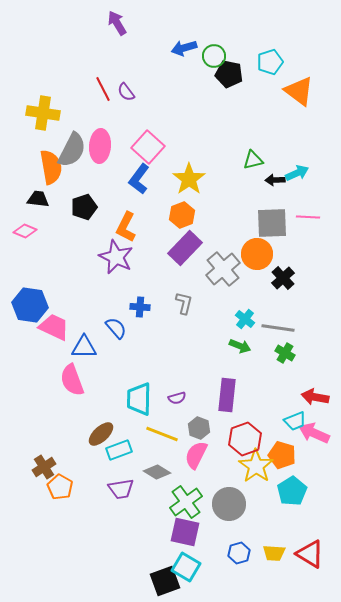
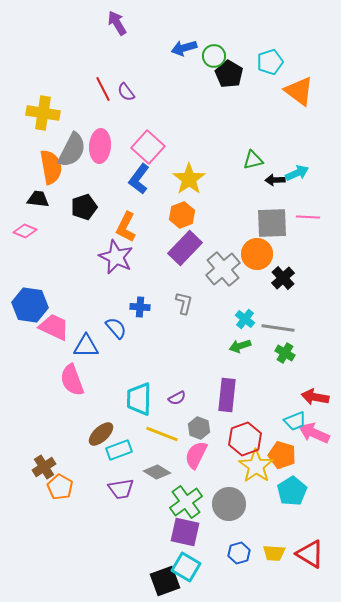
black pentagon at (229, 74): rotated 20 degrees clockwise
green arrow at (240, 346): rotated 140 degrees clockwise
blue triangle at (84, 347): moved 2 px right, 1 px up
purple semicircle at (177, 398): rotated 12 degrees counterclockwise
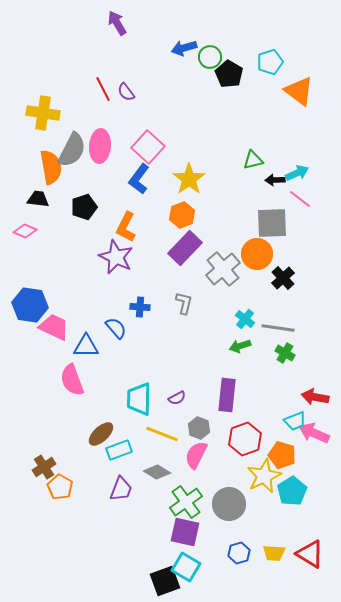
green circle at (214, 56): moved 4 px left, 1 px down
pink line at (308, 217): moved 8 px left, 18 px up; rotated 35 degrees clockwise
yellow star at (256, 466): moved 8 px right, 10 px down; rotated 12 degrees clockwise
purple trapezoid at (121, 489): rotated 60 degrees counterclockwise
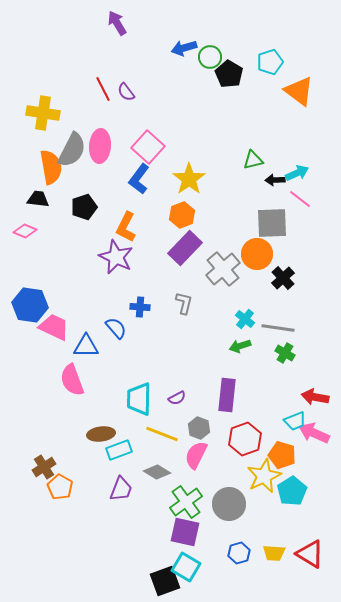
brown ellipse at (101, 434): rotated 36 degrees clockwise
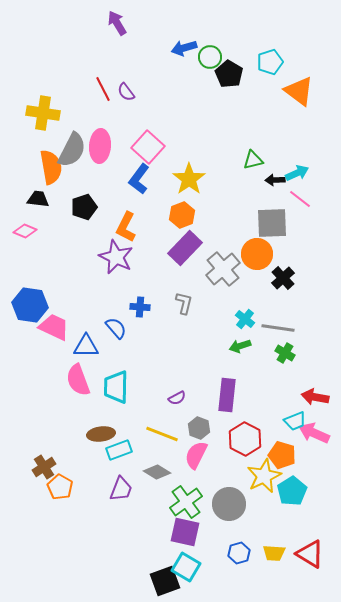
pink semicircle at (72, 380): moved 6 px right
cyan trapezoid at (139, 399): moved 23 px left, 12 px up
red hexagon at (245, 439): rotated 12 degrees counterclockwise
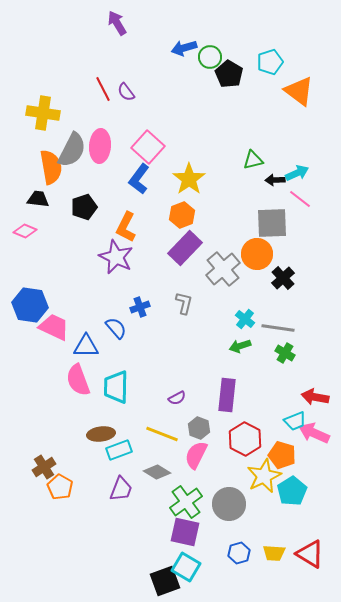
blue cross at (140, 307): rotated 24 degrees counterclockwise
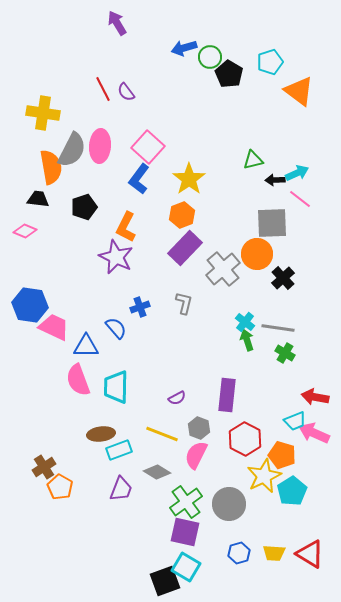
cyan cross at (245, 319): moved 3 px down
green arrow at (240, 346): moved 7 px right, 6 px up; rotated 90 degrees clockwise
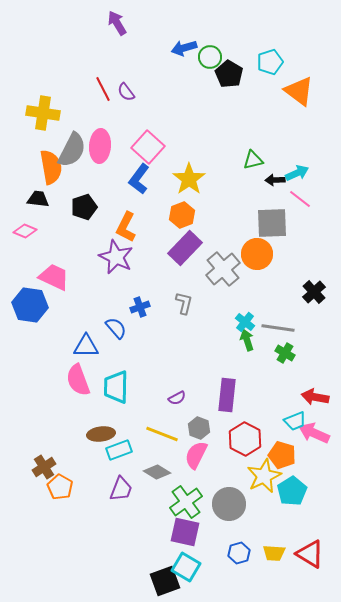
black cross at (283, 278): moved 31 px right, 14 px down
pink trapezoid at (54, 327): moved 50 px up
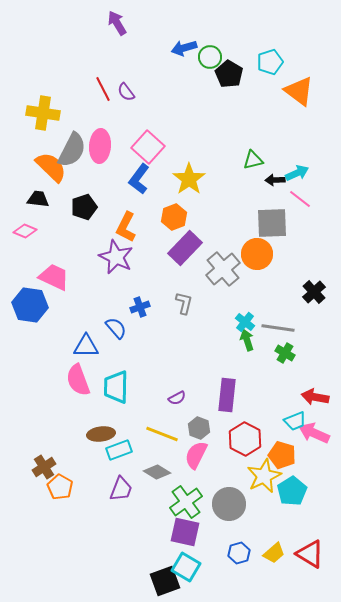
orange semicircle at (51, 167): rotated 36 degrees counterclockwise
orange hexagon at (182, 215): moved 8 px left, 2 px down
yellow trapezoid at (274, 553): rotated 45 degrees counterclockwise
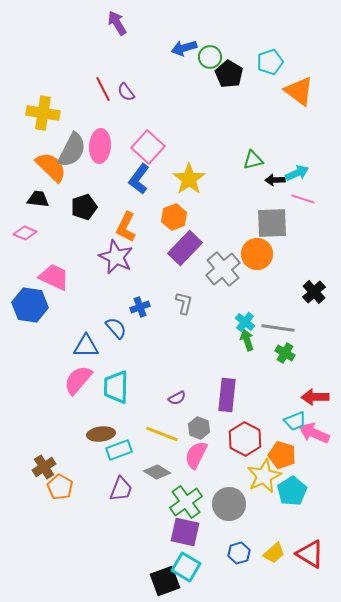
pink line at (300, 199): moved 3 px right; rotated 20 degrees counterclockwise
pink diamond at (25, 231): moved 2 px down
pink semicircle at (78, 380): rotated 60 degrees clockwise
red arrow at (315, 397): rotated 12 degrees counterclockwise
